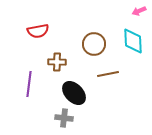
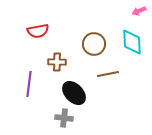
cyan diamond: moved 1 px left, 1 px down
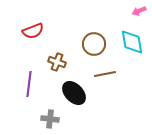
red semicircle: moved 5 px left; rotated 10 degrees counterclockwise
cyan diamond: rotated 8 degrees counterclockwise
brown cross: rotated 18 degrees clockwise
brown line: moved 3 px left
gray cross: moved 14 px left, 1 px down
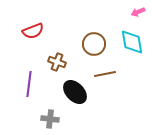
pink arrow: moved 1 px left, 1 px down
black ellipse: moved 1 px right, 1 px up
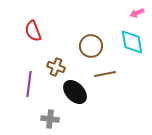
pink arrow: moved 1 px left, 1 px down
red semicircle: rotated 90 degrees clockwise
brown circle: moved 3 px left, 2 px down
brown cross: moved 1 px left, 5 px down
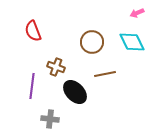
cyan diamond: rotated 16 degrees counterclockwise
brown circle: moved 1 px right, 4 px up
purple line: moved 3 px right, 2 px down
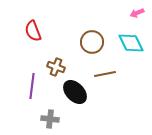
cyan diamond: moved 1 px left, 1 px down
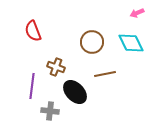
gray cross: moved 8 px up
